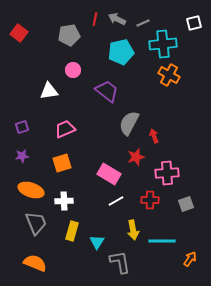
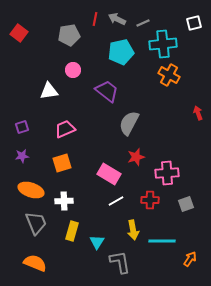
red arrow: moved 44 px right, 23 px up
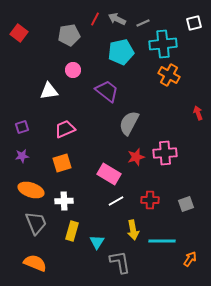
red line: rotated 16 degrees clockwise
pink cross: moved 2 px left, 20 px up
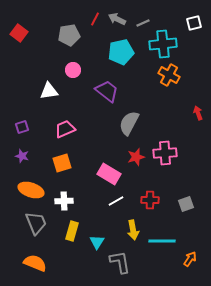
purple star: rotated 24 degrees clockwise
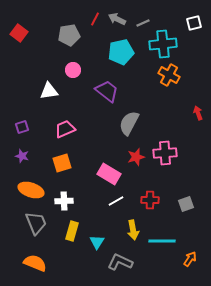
gray L-shape: rotated 55 degrees counterclockwise
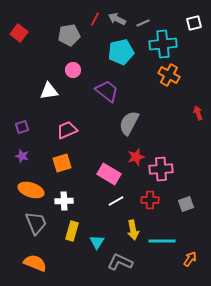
pink trapezoid: moved 2 px right, 1 px down
pink cross: moved 4 px left, 16 px down
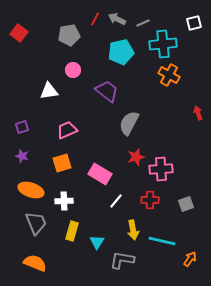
pink rectangle: moved 9 px left
white line: rotated 21 degrees counterclockwise
cyan line: rotated 12 degrees clockwise
gray L-shape: moved 2 px right, 2 px up; rotated 15 degrees counterclockwise
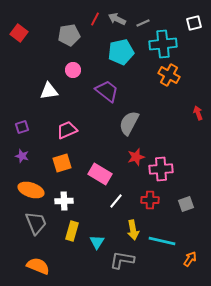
orange semicircle: moved 3 px right, 3 px down
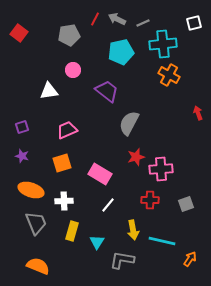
white line: moved 8 px left, 4 px down
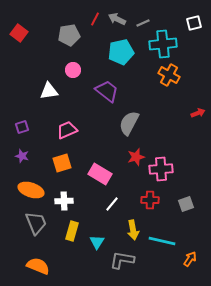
red arrow: rotated 88 degrees clockwise
white line: moved 4 px right, 1 px up
